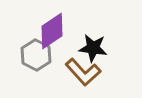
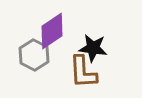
gray hexagon: moved 2 px left
brown L-shape: rotated 39 degrees clockwise
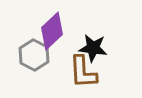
purple diamond: rotated 9 degrees counterclockwise
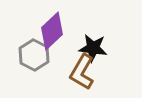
brown L-shape: moved 1 px left; rotated 33 degrees clockwise
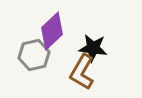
gray hexagon: rotated 20 degrees clockwise
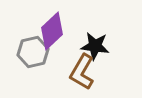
black star: moved 2 px right, 2 px up
gray hexagon: moved 1 px left, 3 px up
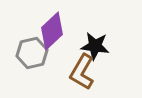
gray hexagon: moved 1 px left, 1 px down
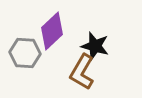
black star: rotated 8 degrees clockwise
gray hexagon: moved 7 px left; rotated 16 degrees clockwise
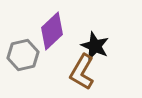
black star: rotated 8 degrees clockwise
gray hexagon: moved 2 px left, 2 px down; rotated 16 degrees counterclockwise
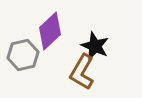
purple diamond: moved 2 px left
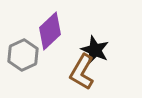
black star: moved 4 px down
gray hexagon: rotated 12 degrees counterclockwise
